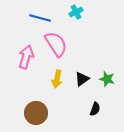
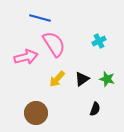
cyan cross: moved 23 px right, 29 px down
pink semicircle: moved 2 px left
pink arrow: rotated 60 degrees clockwise
yellow arrow: rotated 30 degrees clockwise
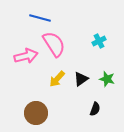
pink arrow: moved 1 px up
black triangle: moved 1 px left
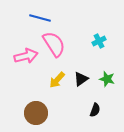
yellow arrow: moved 1 px down
black semicircle: moved 1 px down
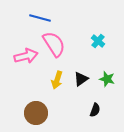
cyan cross: moved 1 px left; rotated 24 degrees counterclockwise
yellow arrow: rotated 24 degrees counterclockwise
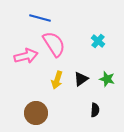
black semicircle: rotated 16 degrees counterclockwise
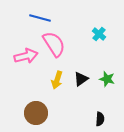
cyan cross: moved 1 px right, 7 px up
black semicircle: moved 5 px right, 9 px down
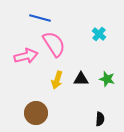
black triangle: rotated 35 degrees clockwise
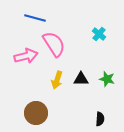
blue line: moved 5 px left
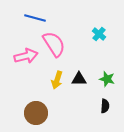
black triangle: moved 2 px left
black semicircle: moved 5 px right, 13 px up
